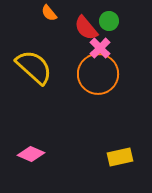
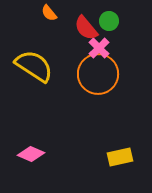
pink cross: moved 1 px left
yellow semicircle: moved 1 px up; rotated 9 degrees counterclockwise
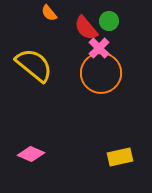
yellow semicircle: moved 1 px up; rotated 6 degrees clockwise
orange circle: moved 3 px right, 1 px up
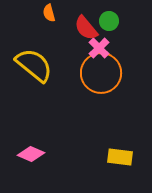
orange semicircle: rotated 24 degrees clockwise
yellow rectangle: rotated 20 degrees clockwise
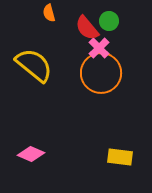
red semicircle: moved 1 px right
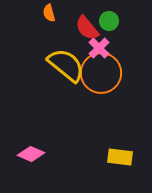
yellow semicircle: moved 32 px right
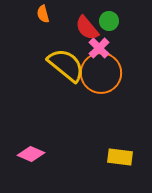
orange semicircle: moved 6 px left, 1 px down
